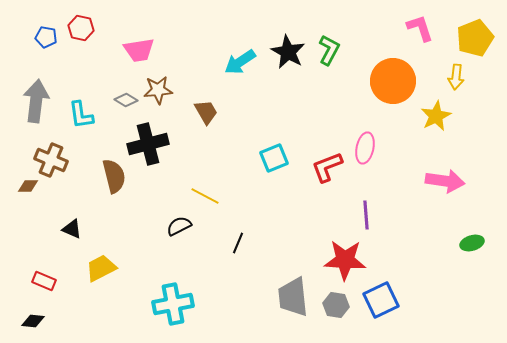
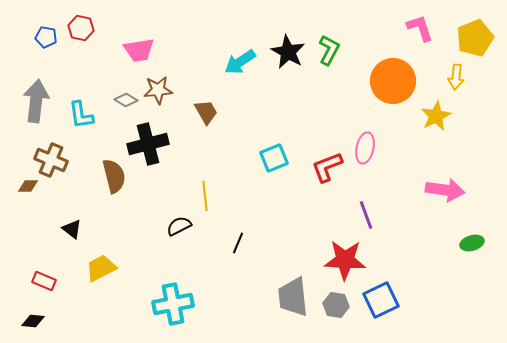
pink arrow: moved 9 px down
yellow line: rotated 56 degrees clockwise
purple line: rotated 16 degrees counterclockwise
black triangle: rotated 15 degrees clockwise
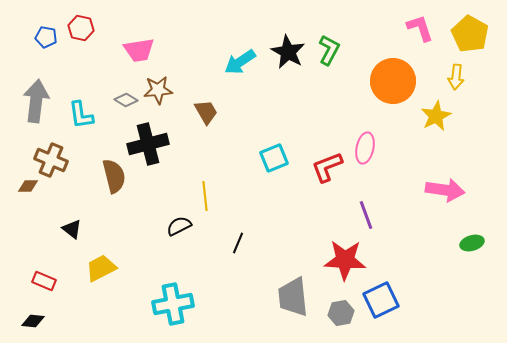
yellow pentagon: moved 5 px left, 4 px up; rotated 21 degrees counterclockwise
gray hexagon: moved 5 px right, 8 px down; rotated 20 degrees counterclockwise
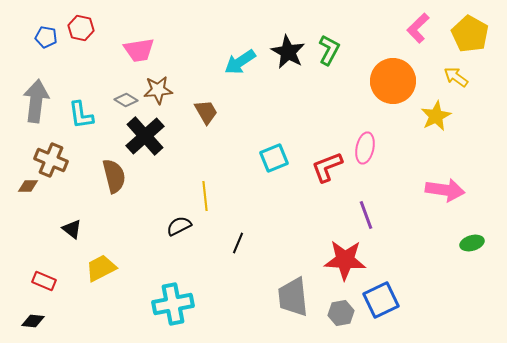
pink L-shape: moved 2 px left; rotated 116 degrees counterclockwise
yellow arrow: rotated 120 degrees clockwise
black cross: moved 3 px left, 8 px up; rotated 27 degrees counterclockwise
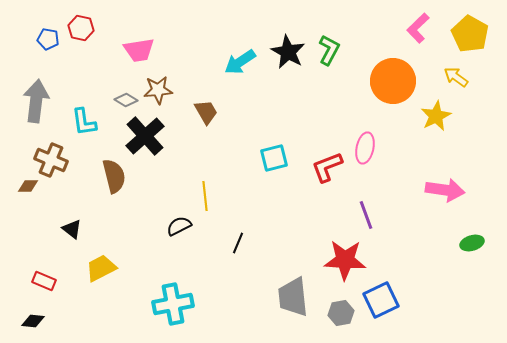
blue pentagon: moved 2 px right, 2 px down
cyan L-shape: moved 3 px right, 7 px down
cyan square: rotated 8 degrees clockwise
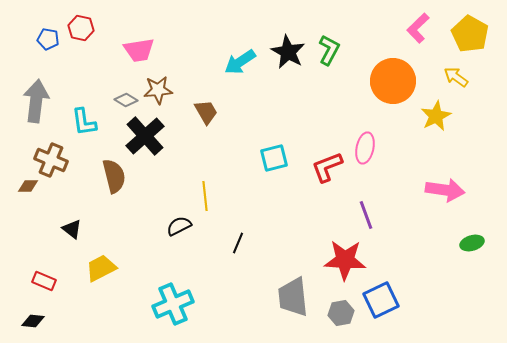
cyan cross: rotated 12 degrees counterclockwise
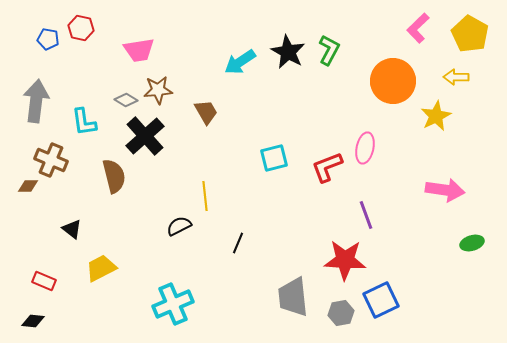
yellow arrow: rotated 35 degrees counterclockwise
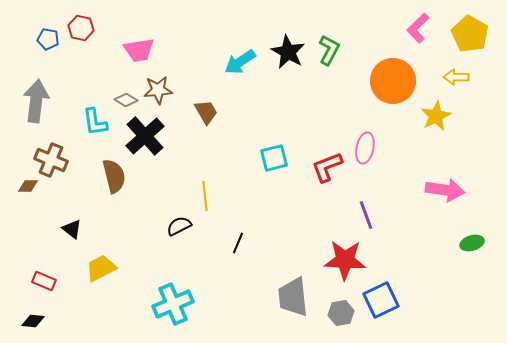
cyan L-shape: moved 11 px right
